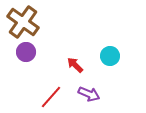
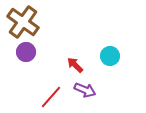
purple arrow: moved 4 px left, 4 px up
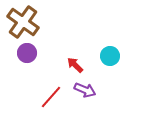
purple circle: moved 1 px right, 1 px down
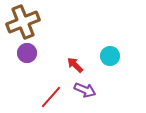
brown cross: rotated 32 degrees clockwise
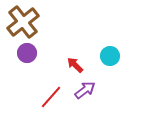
brown cross: rotated 16 degrees counterclockwise
purple arrow: rotated 60 degrees counterclockwise
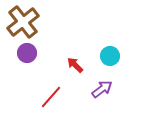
purple arrow: moved 17 px right, 1 px up
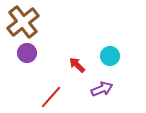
red arrow: moved 2 px right
purple arrow: rotated 15 degrees clockwise
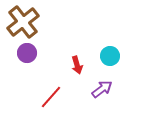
red arrow: rotated 150 degrees counterclockwise
purple arrow: rotated 15 degrees counterclockwise
